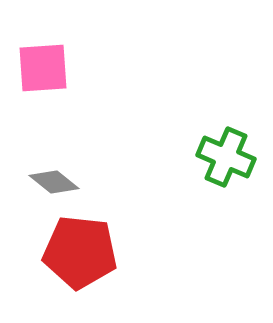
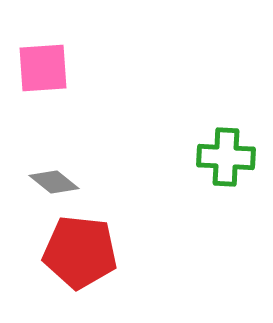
green cross: rotated 20 degrees counterclockwise
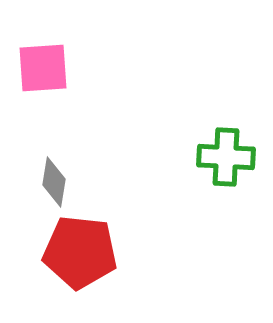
gray diamond: rotated 60 degrees clockwise
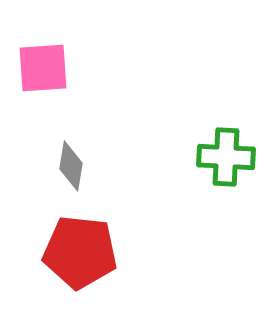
gray diamond: moved 17 px right, 16 px up
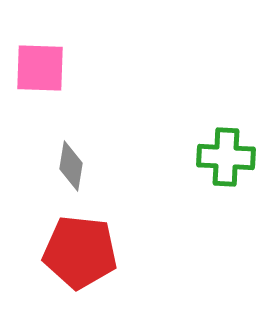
pink square: moved 3 px left; rotated 6 degrees clockwise
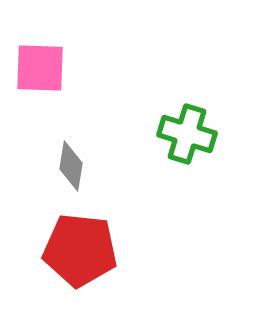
green cross: moved 39 px left, 23 px up; rotated 14 degrees clockwise
red pentagon: moved 2 px up
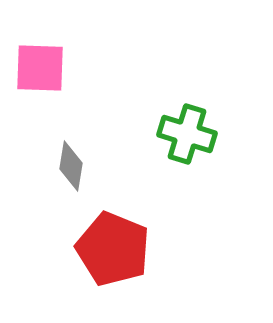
red pentagon: moved 33 px right, 1 px up; rotated 16 degrees clockwise
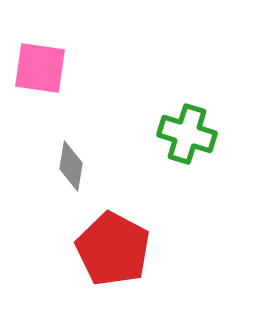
pink square: rotated 6 degrees clockwise
red pentagon: rotated 6 degrees clockwise
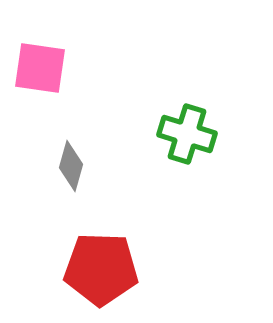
gray diamond: rotated 6 degrees clockwise
red pentagon: moved 12 px left, 20 px down; rotated 26 degrees counterclockwise
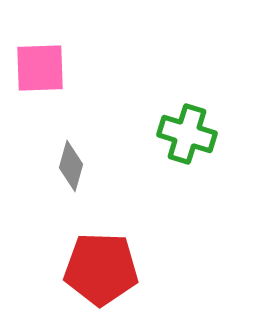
pink square: rotated 10 degrees counterclockwise
